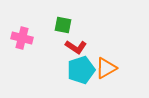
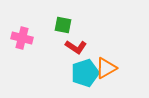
cyan pentagon: moved 4 px right, 3 px down
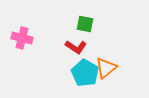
green square: moved 22 px right, 1 px up
orange triangle: rotated 10 degrees counterclockwise
cyan pentagon: rotated 24 degrees counterclockwise
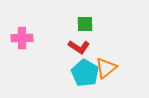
green square: rotated 12 degrees counterclockwise
pink cross: rotated 15 degrees counterclockwise
red L-shape: moved 3 px right
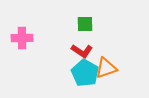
red L-shape: moved 3 px right, 4 px down
orange triangle: rotated 20 degrees clockwise
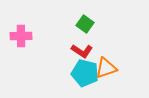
green square: rotated 36 degrees clockwise
pink cross: moved 1 px left, 2 px up
cyan pentagon: rotated 16 degrees counterclockwise
